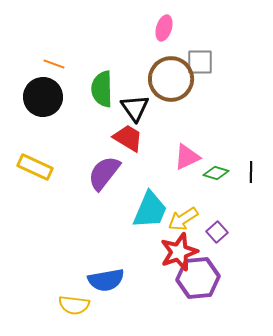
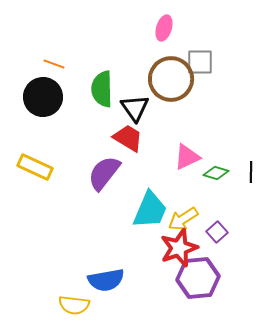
red star: moved 4 px up
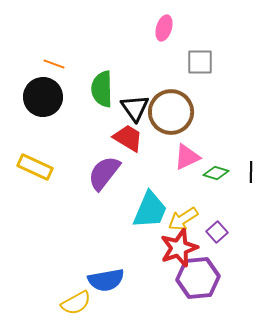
brown circle: moved 33 px down
yellow semicircle: moved 2 px right, 2 px up; rotated 36 degrees counterclockwise
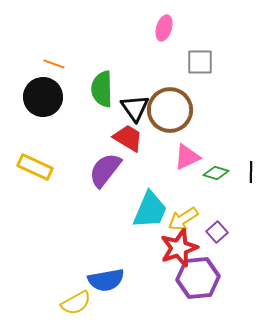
brown circle: moved 1 px left, 2 px up
purple semicircle: moved 1 px right, 3 px up
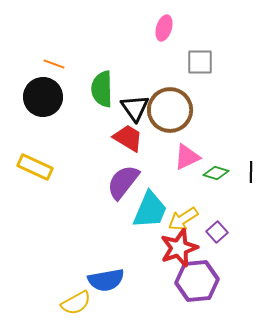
purple semicircle: moved 18 px right, 12 px down
purple hexagon: moved 1 px left, 3 px down
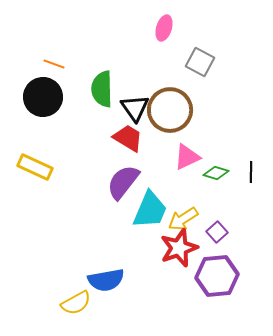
gray square: rotated 28 degrees clockwise
purple hexagon: moved 20 px right, 5 px up
